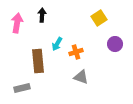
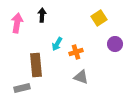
brown rectangle: moved 2 px left, 4 px down
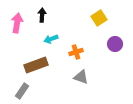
cyan arrow: moved 6 px left, 5 px up; rotated 40 degrees clockwise
brown rectangle: rotated 75 degrees clockwise
gray rectangle: moved 3 px down; rotated 42 degrees counterclockwise
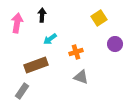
cyan arrow: moved 1 px left; rotated 16 degrees counterclockwise
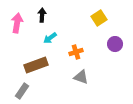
cyan arrow: moved 1 px up
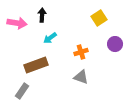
pink arrow: rotated 90 degrees clockwise
orange cross: moved 5 px right
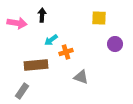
yellow square: rotated 35 degrees clockwise
cyan arrow: moved 1 px right, 2 px down
orange cross: moved 15 px left
brown rectangle: rotated 15 degrees clockwise
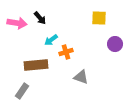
black arrow: moved 2 px left, 3 px down; rotated 136 degrees clockwise
